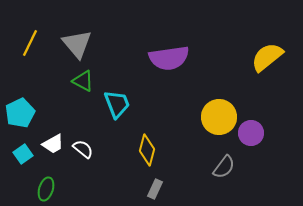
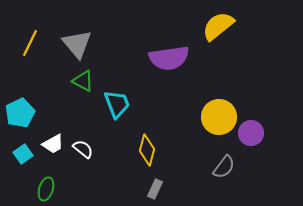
yellow semicircle: moved 49 px left, 31 px up
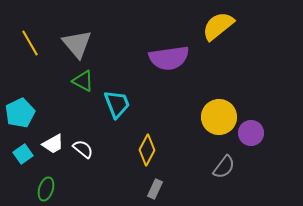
yellow line: rotated 56 degrees counterclockwise
yellow diamond: rotated 12 degrees clockwise
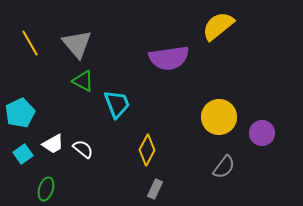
purple circle: moved 11 px right
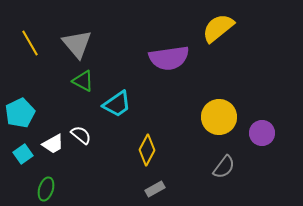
yellow semicircle: moved 2 px down
cyan trapezoid: rotated 76 degrees clockwise
white semicircle: moved 2 px left, 14 px up
gray rectangle: rotated 36 degrees clockwise
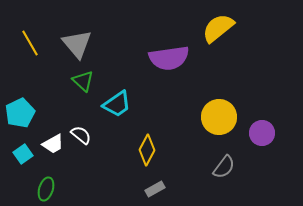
green triangle: rotated 15 degrees clockwise
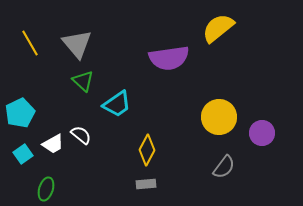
gray rectangle: moved 9 px left, 5 px up; rotated 24 degrees clockwise
